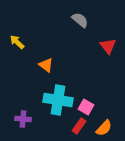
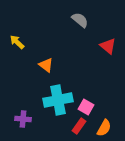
red triangle: rotated 12 degrees counterclockwise
cyan cross: rotated 20 degrees counterclockwise
orange semicircle: rotated 12 degrees counterclockwise
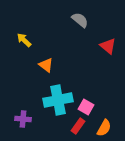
yellow arrow: moved 7 px right, 2 px up
red rectangle: moved 1 px left
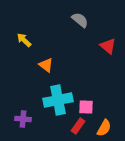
pink square: rotated 28 degrees counterclockwise
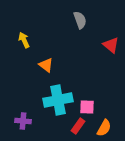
gray semicircle: rotated 30 degrees clockwise
yellow arrow: rotated 21 degrees clockwise
red triangle: moved 3 px right, 1 px up
pink square: moved 1 px right
purple cross: moved 2 px down
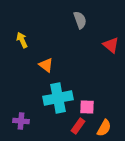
yellow arrow: moved 2 px left
cyan cross: moved 2 px up
purple cross: moved 2 px left
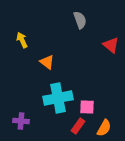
orange triangle: moved 1 px right, 3 px up
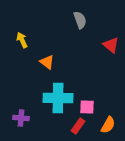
cyan cross: rotated 12 degrees clockwise
purple cross: moved 3 px up
orange semicircle: moved 4 px right, 3 px up
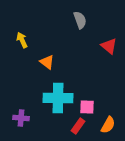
red triangle: moved 2 px left, 1 px down
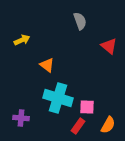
gray semicircle: moved 1 px down
yellow arrow: rotated 91 degrees clockwise
orange triangle: moved 3 px down
cyan cross: rotated 16 degrees clockwise
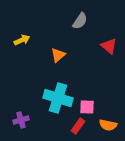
gray semicircle: rotated 54 degrees clockwise
orange triangle: moved 11 px right, 10 px up; rotated 42 degrees clockwise
purple cross: moved 2 px down; rotated 21 degrees counterclockwise
orange semicircle: rotated 72 degrees clockwise
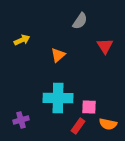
red triangle: moved 4 px left; rotated 18 degrees clockwise
cyan cross: rotated 16 degrees counterclockwise
pink square: moved 2 px right
orange semicircle: moved 1 px up
